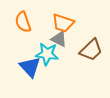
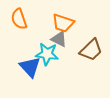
orange semicircle: moved 4 px left, 3 px up
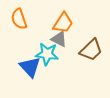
orange trapezoid: rotated 75 degrees counterclockwise
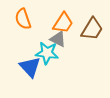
orange semicircle: moved 4 px right
gray triangle: moved 1 px left
brown trapezoid: moved 1 px right, 21 px up; rotated 15 degrees counterclockwise
cyan star: moved 1 px up
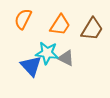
orange semicircle: rotated 45 degrees clockwise
orange trapezoid: moved 3 px left, 2 px down
gray triangle: moved 8 px right, 19 px down
blue triangle: moved 1 px right, 1 px up
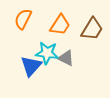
blue triangle: rotated 25 degrees clockwise
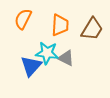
orange trapezoid: rotated 30 degrees counterclockwise
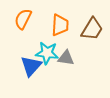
gray triangle: rotated 18 degrees counterclockwise
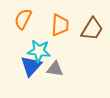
cyan star: moved 8 px left, 2 px up
gray triangle: moved 11 px left, 11 px down
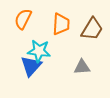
orange trapezoid: moved 1 px right, 1 px up
gray triangle: moved 27 px right, 2 px up; rotated 12 degrees counterclockwise
